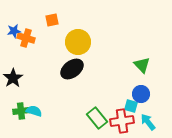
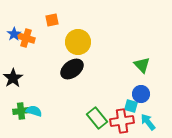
blue star: moved 3 px down; rotated 24 degrees counterclockwise
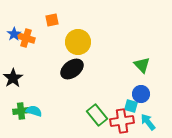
green rectangle: moved 3 px up
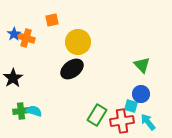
green rectangle: rotated 70 degrees clockwise
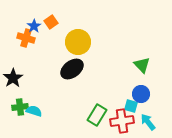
orange square: moved 1 px left, 2 px down; rotated 24 degrees counterclockwise
blue star: moved 20 px right, 8 px up
green cross: moved 1 px left, 4 px up
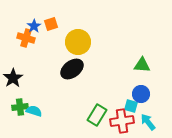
orange square: moved 2 px down; rotated 16 degrees clockwise
green triangle: rotated 42 degrees counterclockwise
